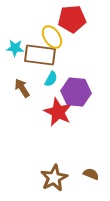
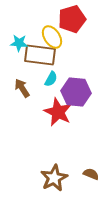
red pentagon: rotated 12 degrees counterclockwise
cyan star: moved 4 px right, 5 px up
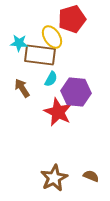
brown semicircle: moved 2 px down
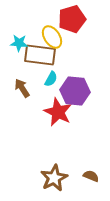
purple hexagon: moved 1 px left, 1 px up
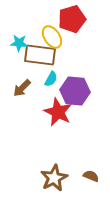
brown arrow: rotated 102 degrees counterclockwise
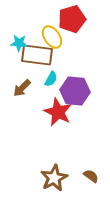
brown rectangle: moved 3 px left
brown semicircle: rotated 14 degrees clockwise
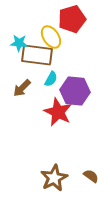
yellow ellipse: moved 1 px left
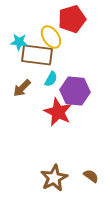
cyan star: moved 1 px up
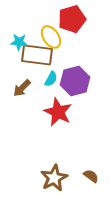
purple hexagon: moved 10 px up; rotated 20 degrees counterclockwise
